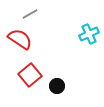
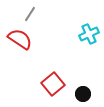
gray line: rotated 28 degrees counterclockwise
red square: moved 23 px right, 9 px down
black circle: moved 26 px right, 8 px down
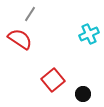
red square: moved 4 px up
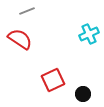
gray line: moved 3 px left, 3 px up; rotated 35 degrees clockwise
red square: rotated 15 degrees clockwise
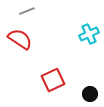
black circle: moved 7 px right
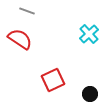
gray line: rotated 42 degrees clockwise
cyan cross: rotated 18 degrees counterclockwise
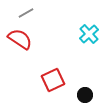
gray line: moved 1 px left, 2 px down; rotated 49 degrees counterclockwise
black circle: moved 5 px left, 1 px down
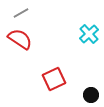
gray line: moved 5 px left
red square: moved 1 px right, 1 px up
black circle: moved 6 px right
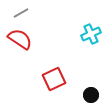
cyan cross: moved 2 px right; rotated 18 degrees clockwise
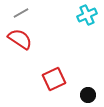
cyan cross: moved 4 px left, 19 px up
black circle: moved 3 px left
